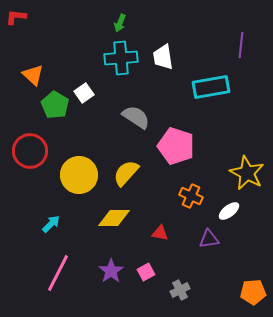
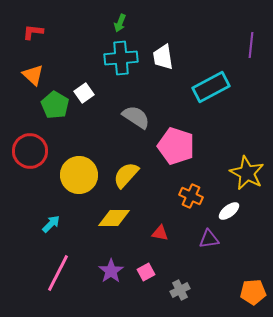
red L-shape: moved 17 px right, 15 px down
purple line: moved 10 px right
cyan rectangle: rotated 18 degrees counterclockwise
yellow semicircle: moved 2 px down
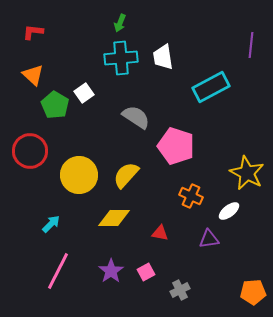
pink line: moved 2 px up
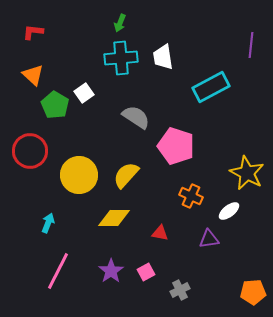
cyan arrow: moved 3 px left, 1 px up; rotated 24 degrees counterclockwise
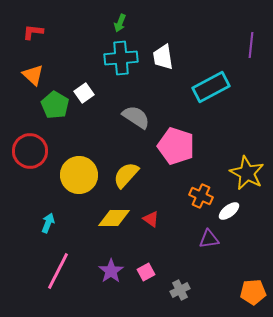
orange cross: moved 10 px right
red triangle: moved 9 px left, 14 px up; rotated 24 degrees clockwise
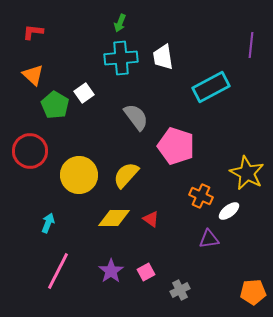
gray semicircle: rotated 20 degrees clockwise
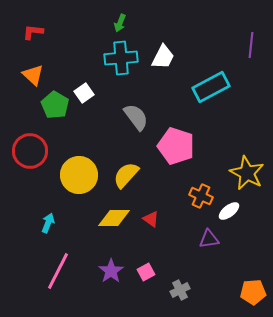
white trapezoid: rotated 144 degrees counterclockwise
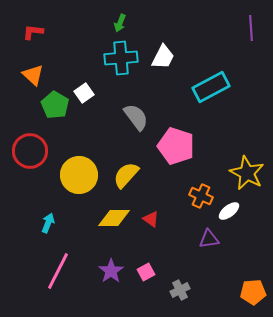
purple line: moved 17 px up; rotated 10 degrees counterclockwise
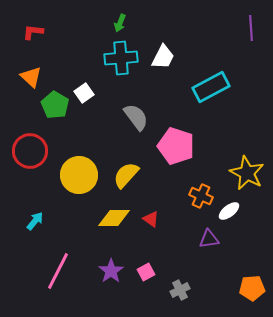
orange triangle: moved 2 px left, 2 px down
cyan arrow: moved 13 px left, 2 px up; rotated 18 degrees clockwise
orange pentagon: moved 1 px left, 4 px up
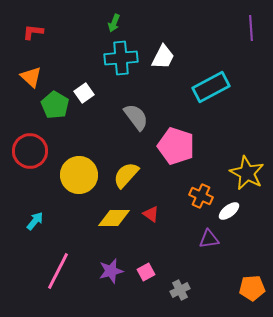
green arrow: moved 6 px left
red triangle: moved 5 px up
purple star: rotated 20 degrees clockwise
